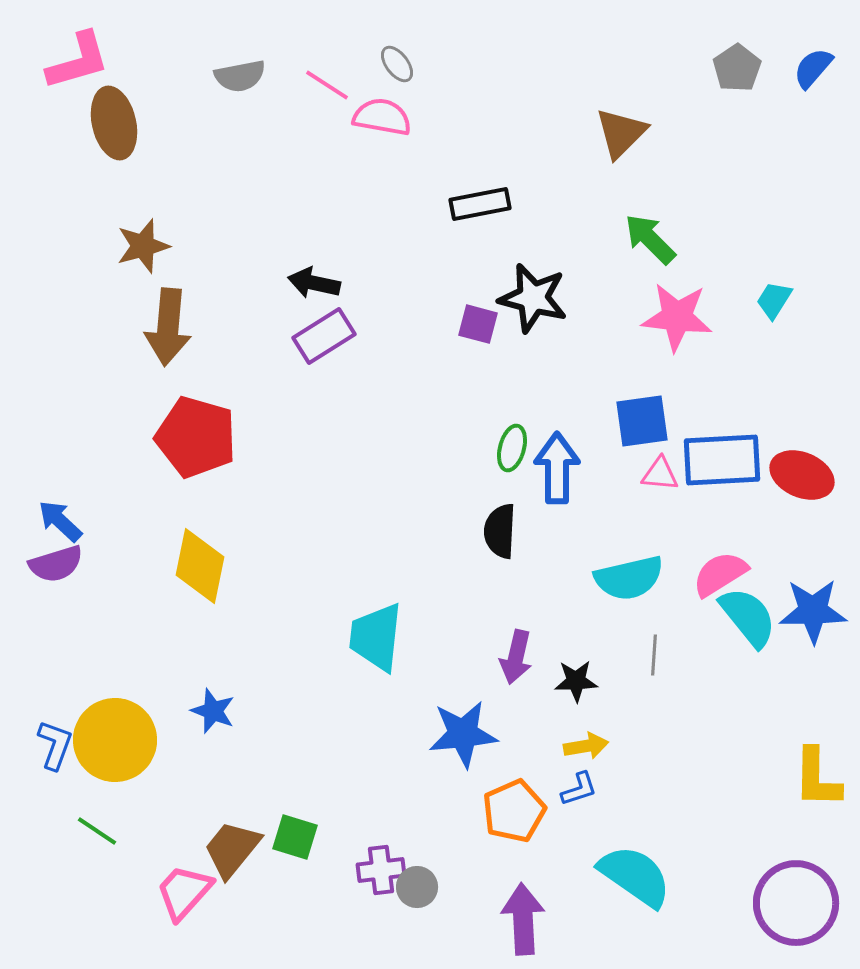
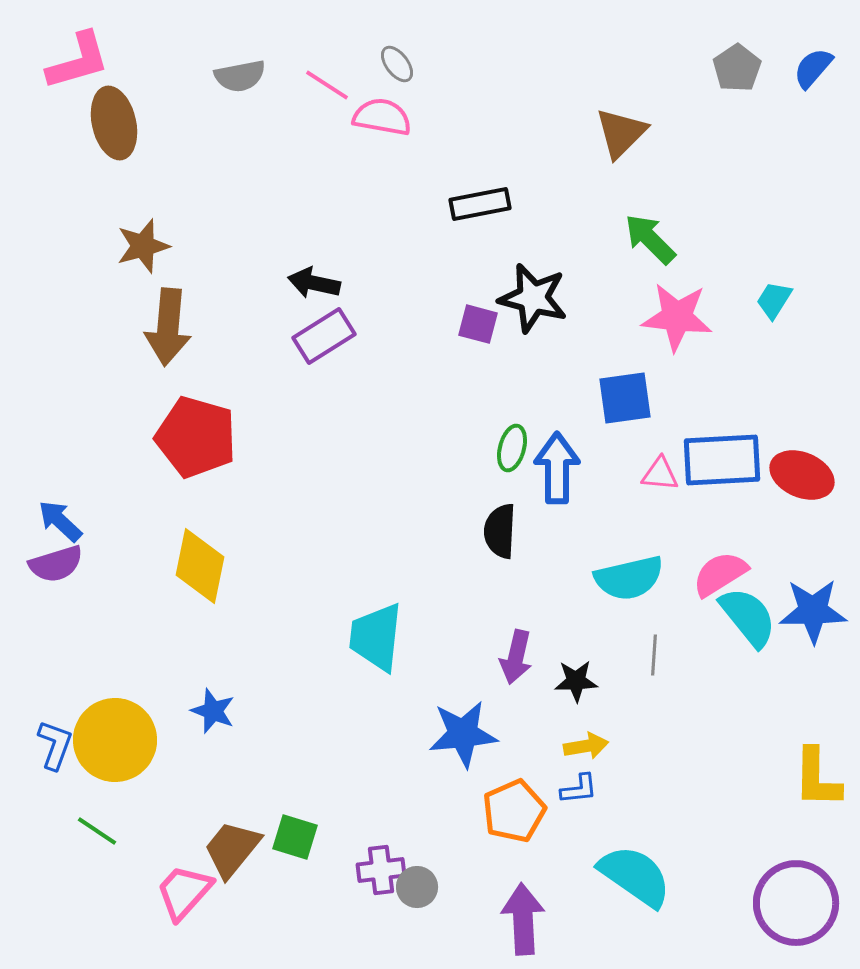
blue square at (642, 421): moved 17 px left, 23 px up
blue L-shape at (579, 789): rotated 12 degrees clockwise
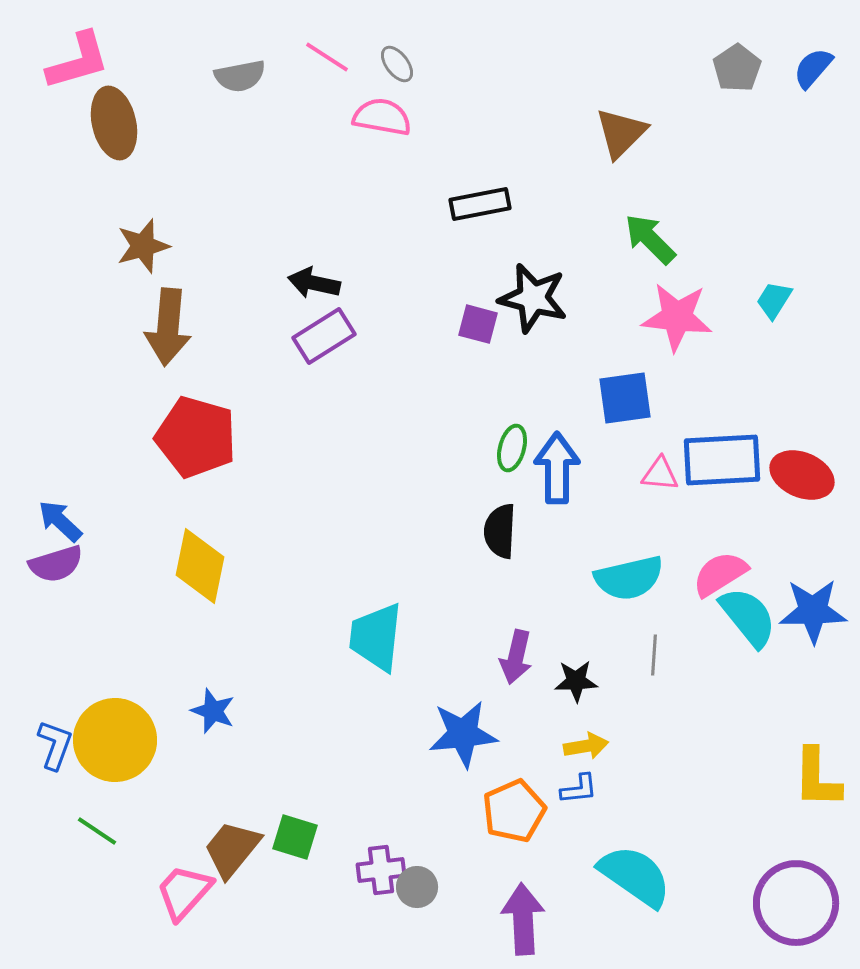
pink line at (327, 85): moved 28 px up
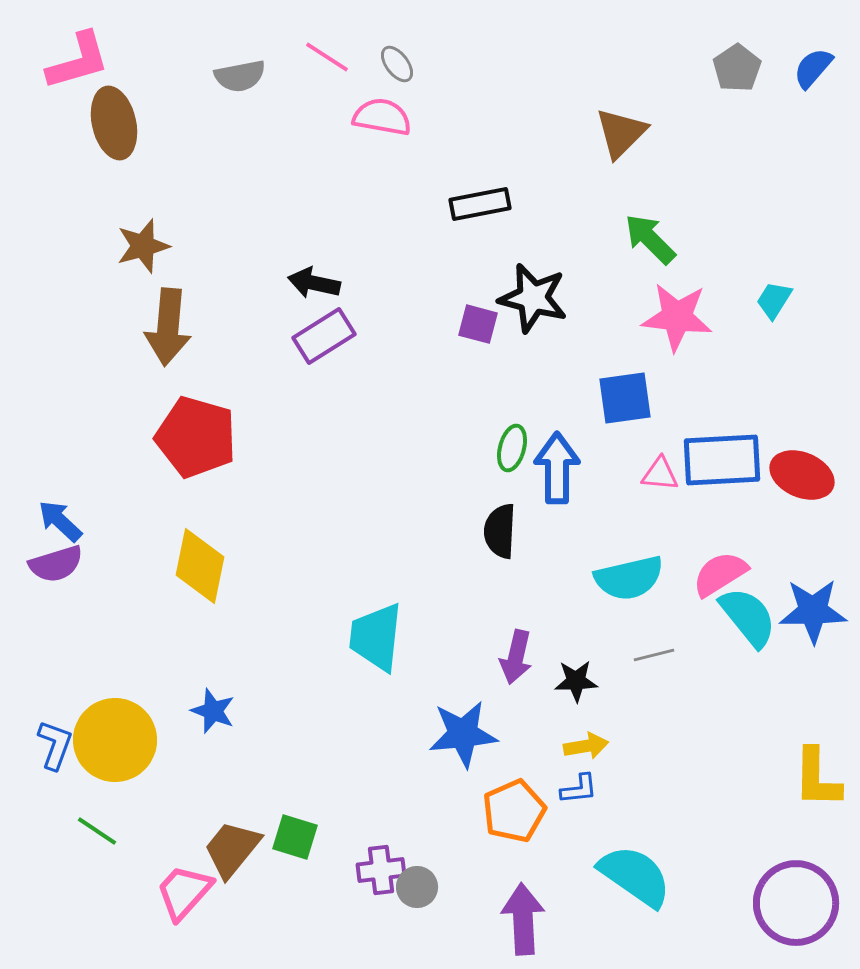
gray line at (654, 655): rotated 72 degrees clockwise
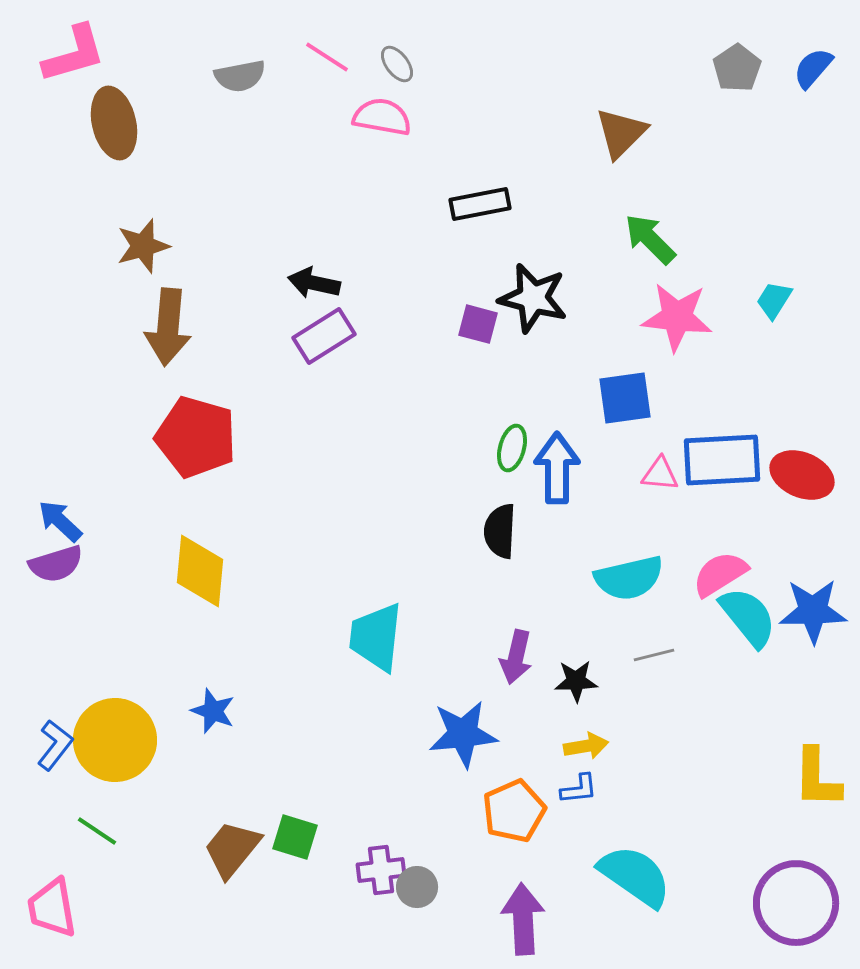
pink L-shape at (78, 61): moved 4 px left, 7 px up
yellow diamond at (200, 566): moved 5 px down; rotated 6 degrees counterclockwise
blue L-shape at (55, 745): rotated 18 degrees clockwise
pink trapezoid at (184, 892): moved 132 px left, 16 px down; rotated 52 degrees counterclockwise
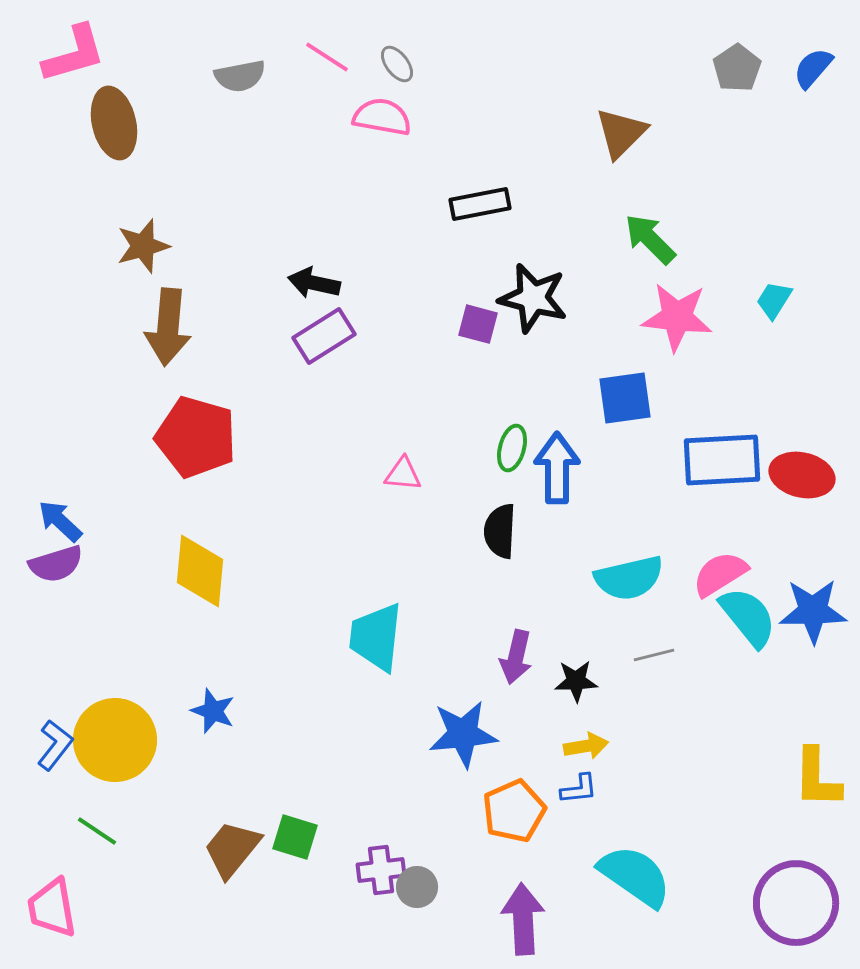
pink triangle at (660, 474): moved 257 px left
red ellipse at (802, 475): rotated 10 degrees counterclockwise
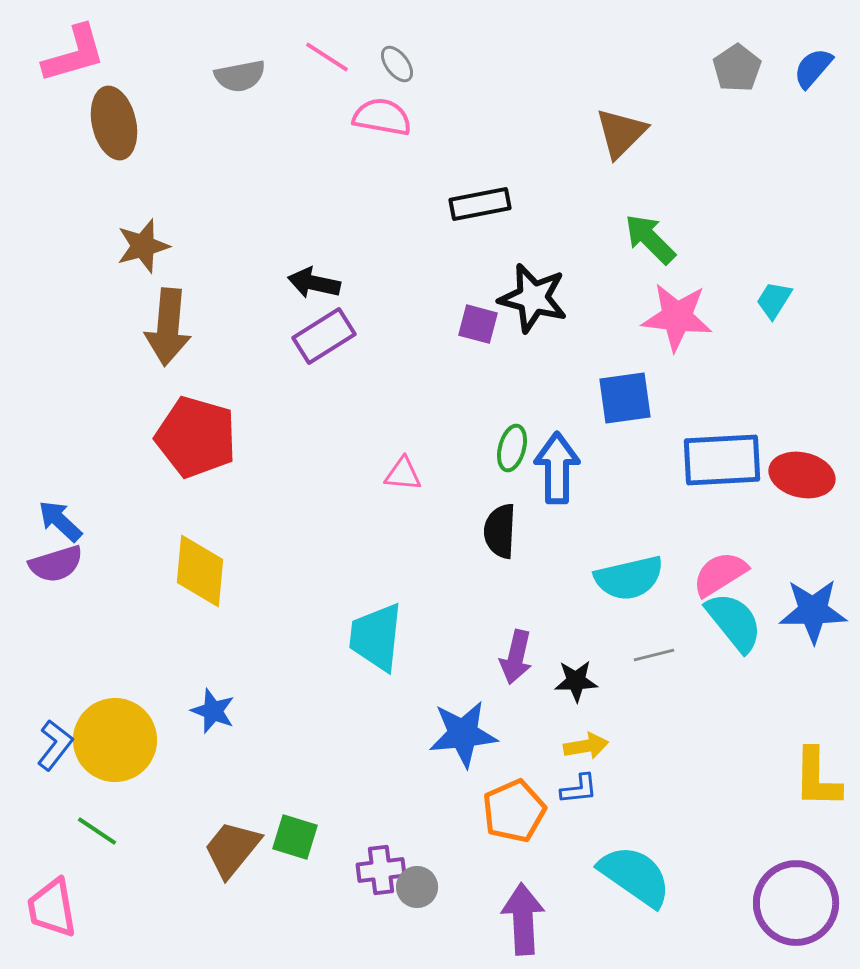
cyan semicircle at (748, 617): moved 14 px left, 5 px down
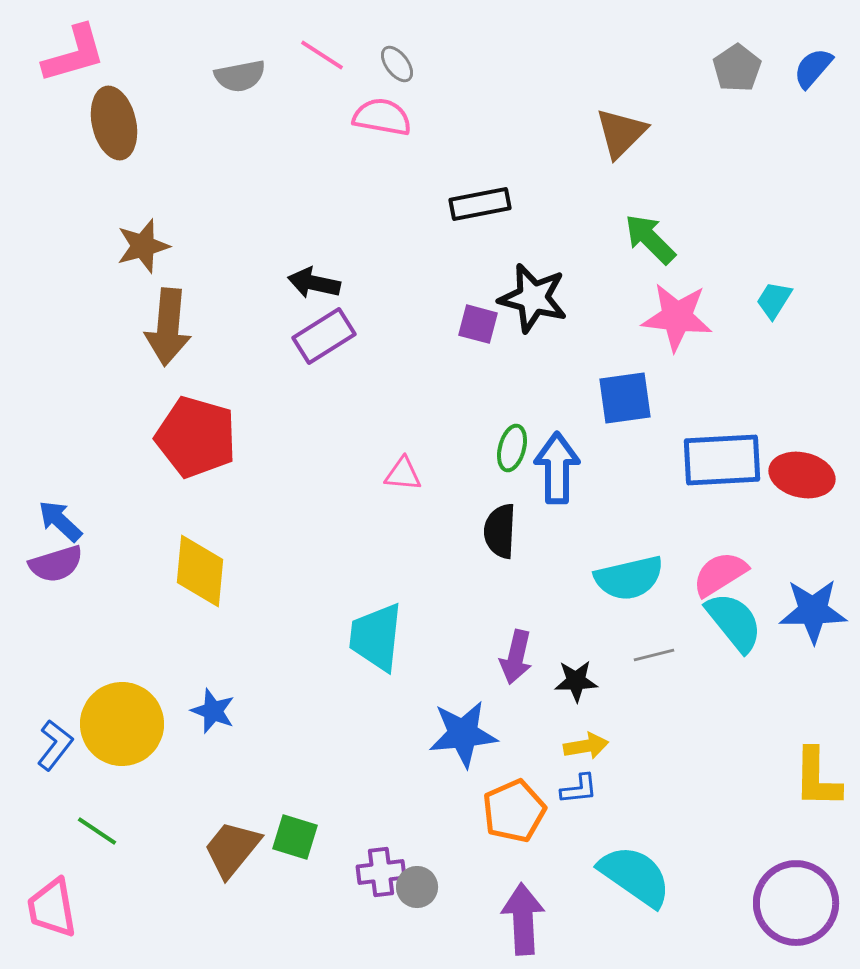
pink line at (327, 57): moved 5 px left, 2 px up
yellow circle at (115, 740): moved 7 px right, 16 px up
purple cross at (381, 870): moved 2 px down
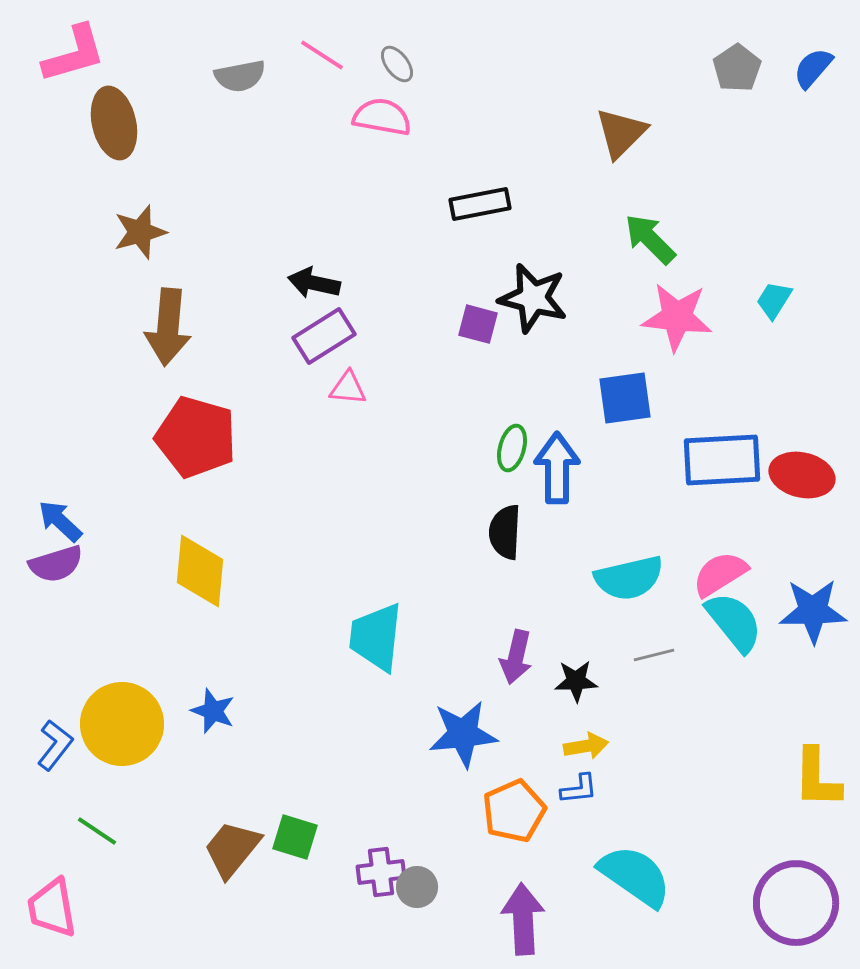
brown star at (143, 246): moved 3 px left, 14 px up
pink triangle at (403, 474): moved 55 px left, 86 px up
black semicircle at (500, 531): moved 5 px right, 1 px down
